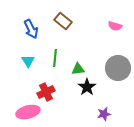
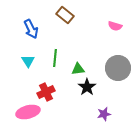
brown rectangle: moved 2 px right, 6 px up
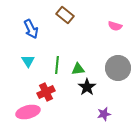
green line: moved 2 px right, 7 px down
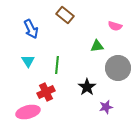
green triangle: moved 19 px right, 23 px up
purple star: moved 2 px right, 7 px up
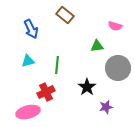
cyan triangle: rotated 48 degrees clockwise
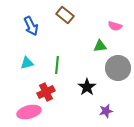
blue arrow: moved 3 px up
green triangle: moved 3 px right
cyan triangle: moved 1 px left, 2 px down
purple star: moved 4 px down
pink ellipse: moved 1 px right
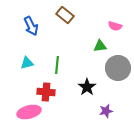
red cross: rotated 30 degrees clockwise
